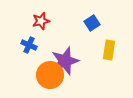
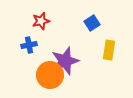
blue cross: rotated 35 degrees counterclockwise
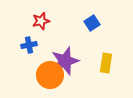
yellow rectangle: moved 3 px left, 13 px down
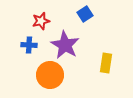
blue square: moved 7 px left, 9 px up
blue cross: rotated 14 degrees clockwise
purple star: moved 16 px up; rotated 24 degrees counterclockwise
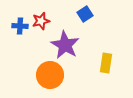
blue cross: moved 9 px left, 19 px up
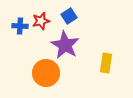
blue square: moved 16 px left, 2 px down
orange circle: moved 4 px left, 2 px up
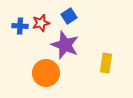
red star: moved 2 px down
purple star: rotated 8 degrees counterclockwise
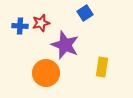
blue square: moved 16 px right, 3 px up
yellow rectangle: moved 4 px left, 4 px down
